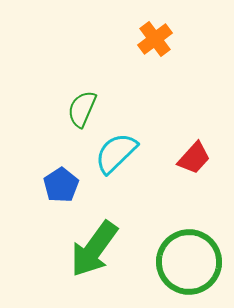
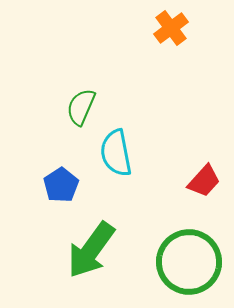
orange cross: moved 16 px right, 11 px up
green semicircle: moved 1 px left, 2 px up
cyan semicircle: rotated 57 degrees counterclockwise
red trapezoid: moved 10 px right, 23 px down
green arrow: moved 3 px left, 1 px down
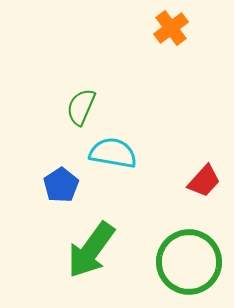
cyan semicircle: moved 3 px left; rotated 111 degrees clockwise
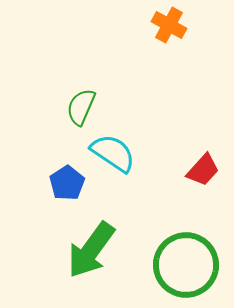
orange cross: moved 2 px left, 3 px up; rotated 24 degrees counterclockwise
cyan semicircle: rotated 24 degrees clockwise
red trapezoid: moved 1 px left, 11 px up
blue pentagon: moved 6 px right, 2 px up
green circle: moved 3 px left, 3 px down
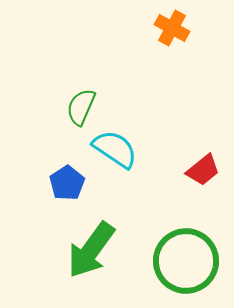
orange cross: moved 3 px right, 3 px down
cyan semicircle: moved 2 px right, 4 px up
red trapezoid: rotated 9 degrees clockwise
green circle: moved 4 px up
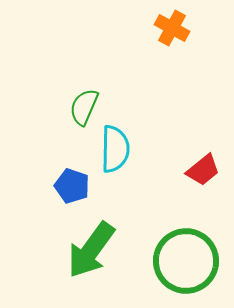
green semicircle: moved 3 px right
cyan semicircle: rotated 57 degrees clockwise
blue pentagon: moved 5 px right, 3 px down; rotated 20 degrees counterclockwise
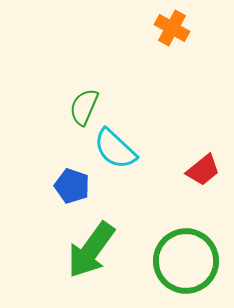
cyan semicircle: rotated 132 degrees clockwise
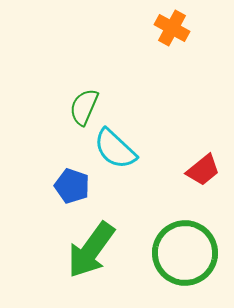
green circle: moved 1 px left, 8 px up
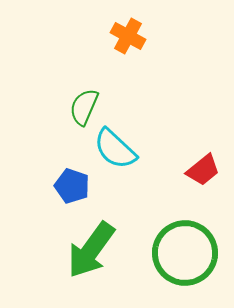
orange cross: moved 44 px left, 8 px down
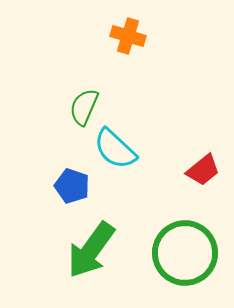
orange cross: rotated 12 degrees counterclockwise
